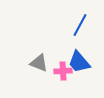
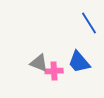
blue line: moved 9 px right, 2 px up; rotated 60 degrees counterclockwise
pink cross: moved 9 px left
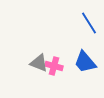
blue trapezoid: moved 6 px right
pink cross: moved 5 px up; rotated 18 degrees clockwise
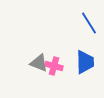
blue trapezoid: rotated 140 degrees counterclockwise
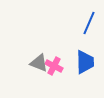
blue line: rotated 55 degrees clockwise
pink cross: rotated 12 degrees clockwise
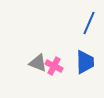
gray triangle: moved 1 px left
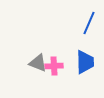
pink cross: rotated 30 degrees counterclockwise
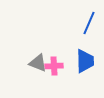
blue trapezoid: moved 1 px up
